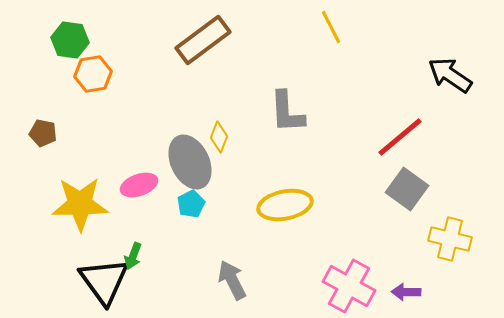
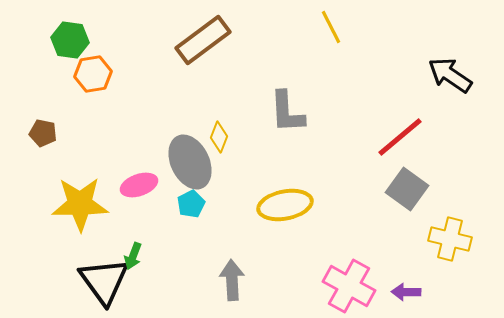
gray arrow: rotated 24 degrees clockwise
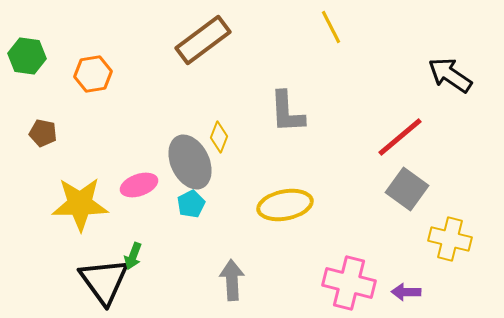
green hexagon: moved 43 px left, 16 px down
pink cross: moved 3 px up; rotated 15 degrees counterclockwise
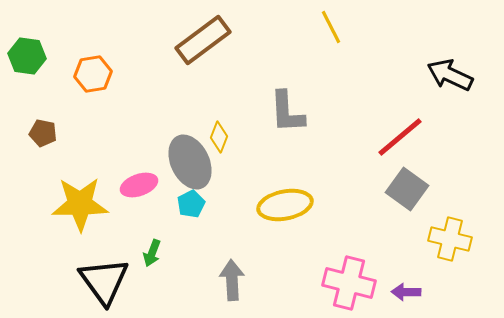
black arrow: rotated 9 degrees counterclockwise
green arrow: moved 19 px right, 3 px up
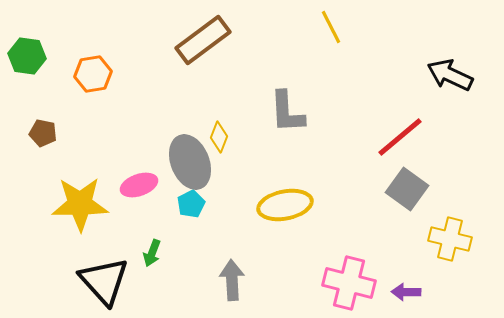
gray ellipse: rotated 4 degrees clockwise
black triangle: rotated 6 degrees counterclockwise
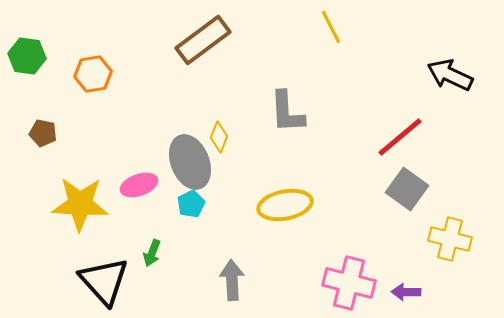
yellow star: rotated 4 degrees clockwise
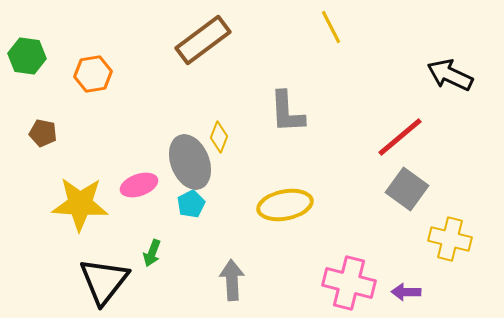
black triangle: rotated 20 degrees clockwise
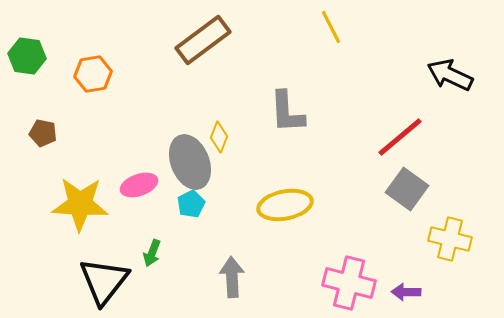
gray arrow: moved 3 px up
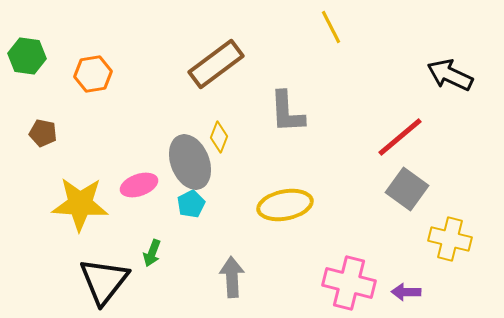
brown rectangle: moved 13 px right, 24 px down
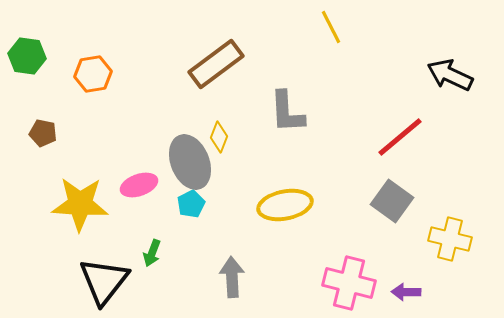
gray square: moved 15 px left, 12 px down
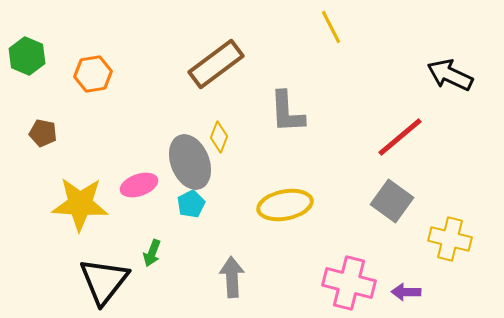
green hexagon: rotated 15 degrees clockwise
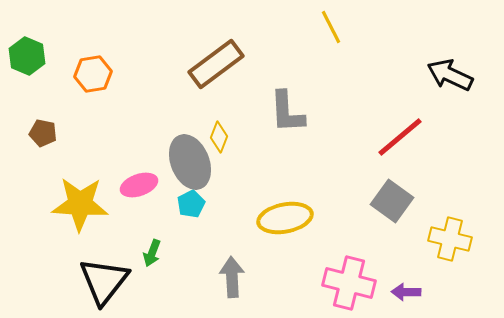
yellow ellipse: moved 13 px down
